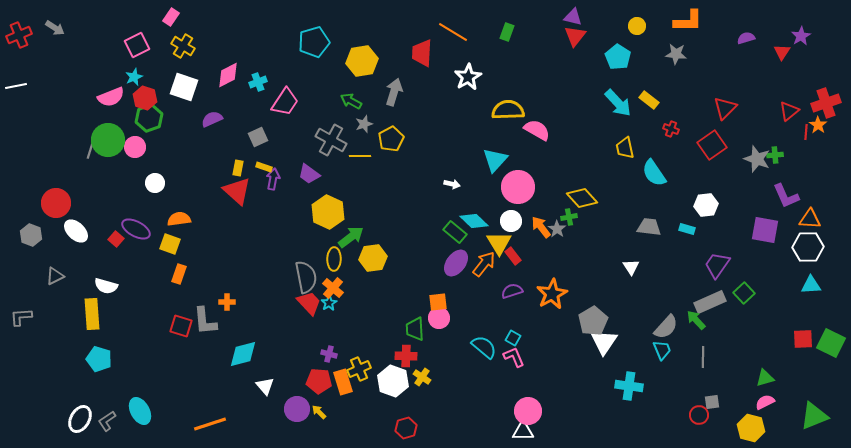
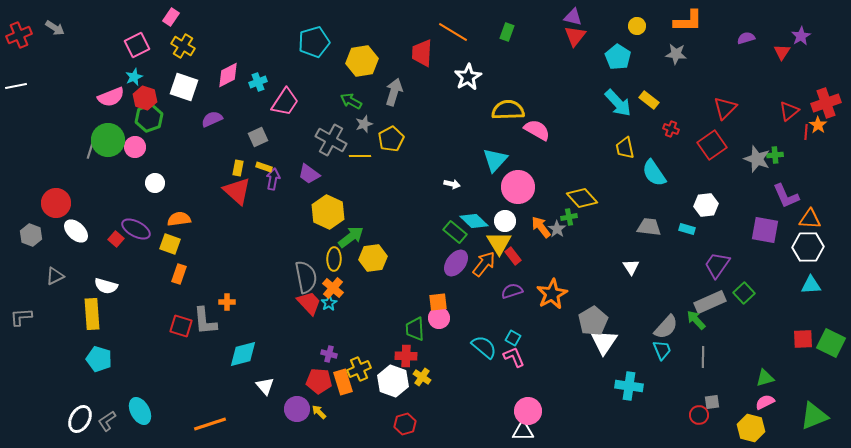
white circle at (511, 221): moved 6 px left
red hexagon at (406, 428): moved 1 px left, 4 px up
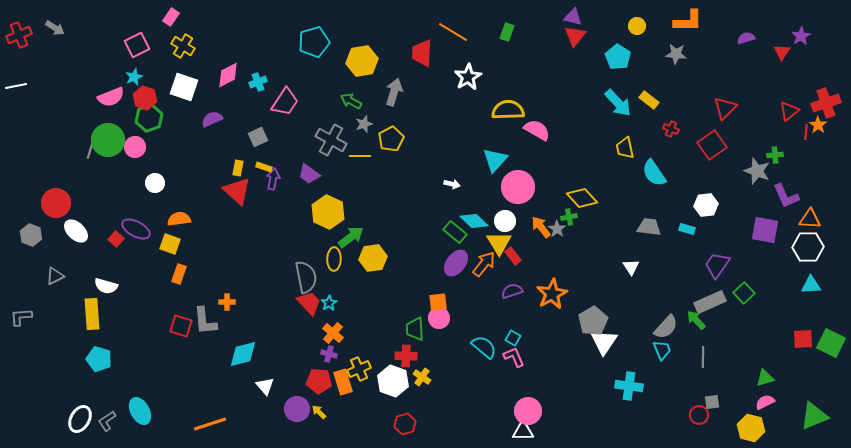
gray star at (757, 159): moved 12 px down
orange cross at (333, 288): moved 45 px down
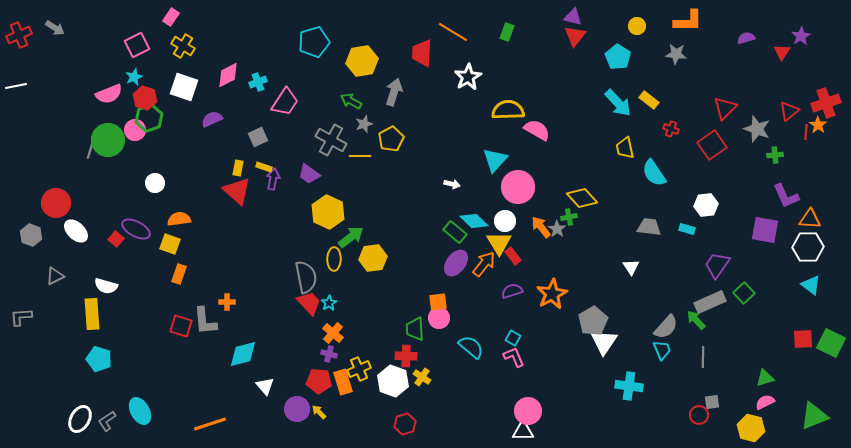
pink semicircle at (111, 97): moved 2 px left, 3 px up
pink circle at (135, 147): moved 17 px up
gray star at (757, 171): moved 42 px up
cyan triangle at (811, 285): rotated 40 degrees clockwise
cyan semicircle at (484, 347): moved 13 px left
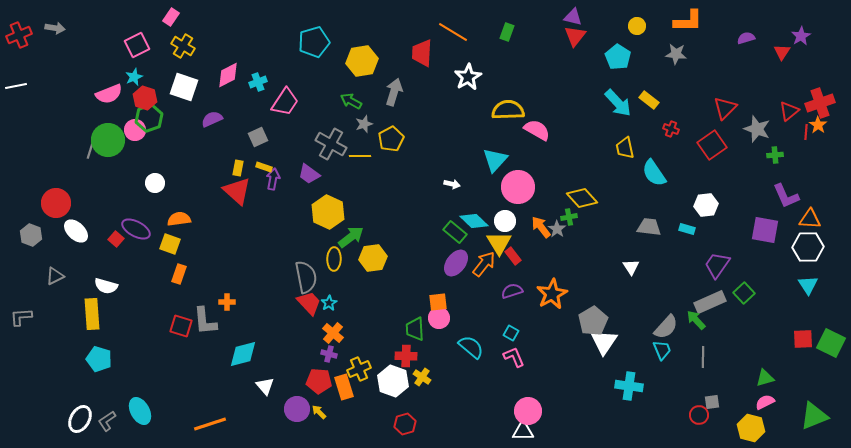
gray arrow at (55, 28): rotated 24 degrees counterclockwise
red cross at (826, 103): moved 6 px left
gray cross at (331, 140): moved 4 px down
cyan triangle at (811, 285): moved 3 px left; rotated 20 degrees clockwise
cyan square at (513, 338): moved 2 px left, 5 px up
orange rectangle at (343, 382): moved 1 px right, 5 px down
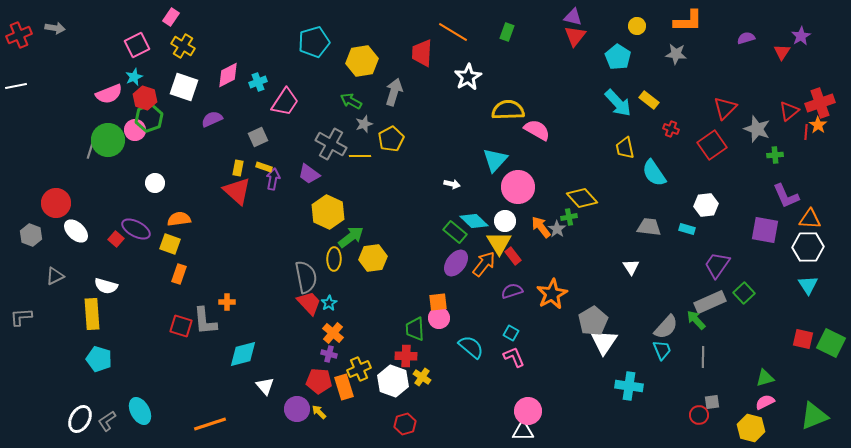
red square at (803, 339): rotated 15 degrees clockwise
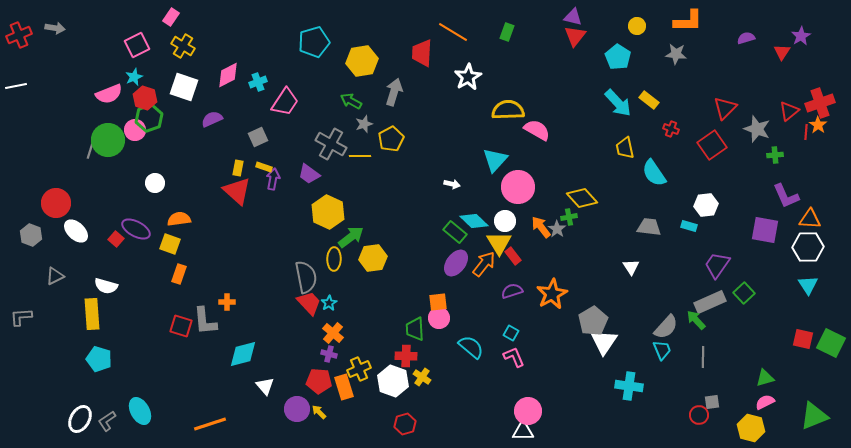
cyan rectangle at (687, 229): moved 2 px right, 3 px up
